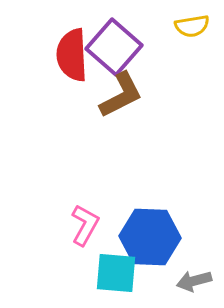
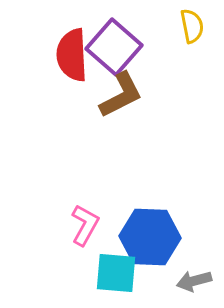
yellow semicircle: rotated 92 degrees counterclockwise
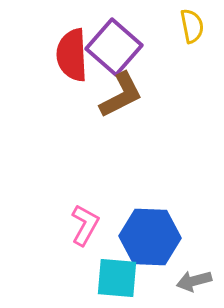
cyan square: moved 1 px right, 5 px down
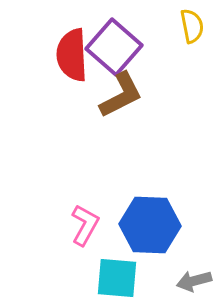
blue hexagon: moved 12 px up
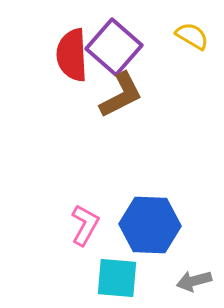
yellow semicircle: moved 10 px down; rotated 48 degrees counterclockwise
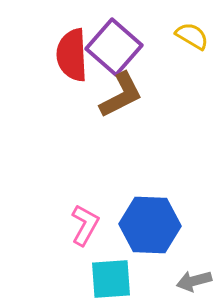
cyan square: moved 6 px left, 1 px down; rotated 9 degrees counterclockwise
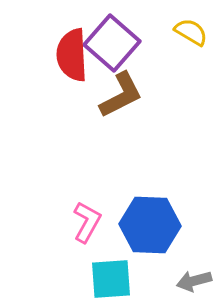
yellow semicircle: moved 1 px left, 4 px up
purple square: moved 2 px left, 4 px up
pink L-shape: moved 2 px right, 3 px up
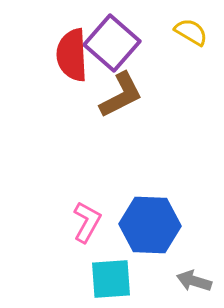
gray arrow: rotated 32 degrees clockwise
